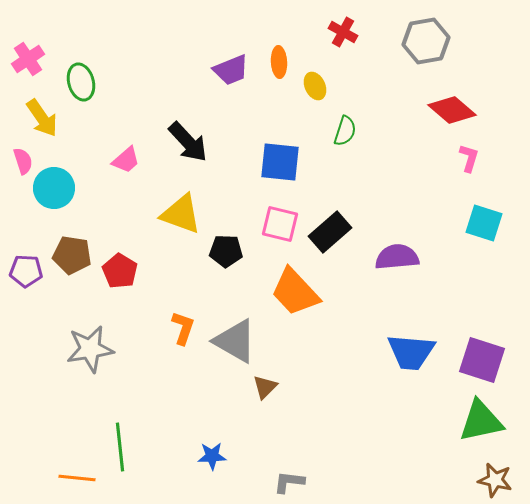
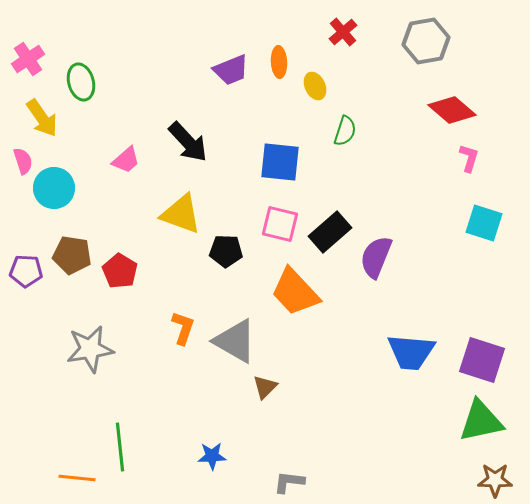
red cross: rotated 20 degrees clockwise
purple semicircle: moved 21 px left; rotated 63 degrees counterclockwise
brown star: rotated 12 degrees counterclockwise
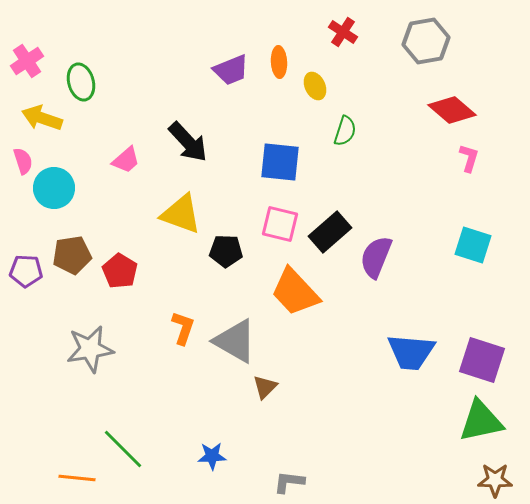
red cross: rotated 16 degrees counterclockwise
pink cross: moved 1 px left, 2 px down
yellow arrow: rotated 144 degrees clockwise
cyan square: moved 11 px left, 22 px down
brown pentagon: rotated 18 degrees counterclockwise
green line: moved 3 px right, 2 px down; rotated 39 degrees counterclockwise
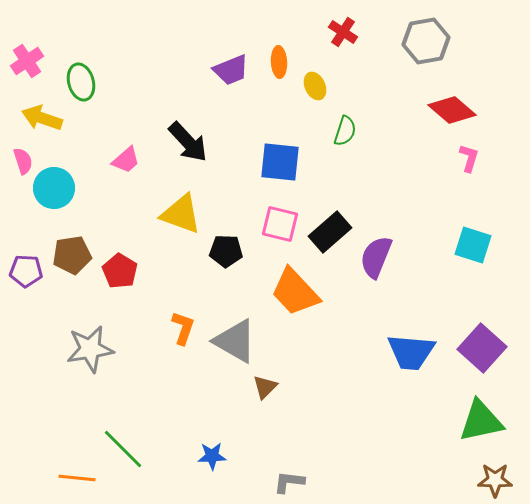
purple square: moved 12 px up; rotated 24 degrees clockwise
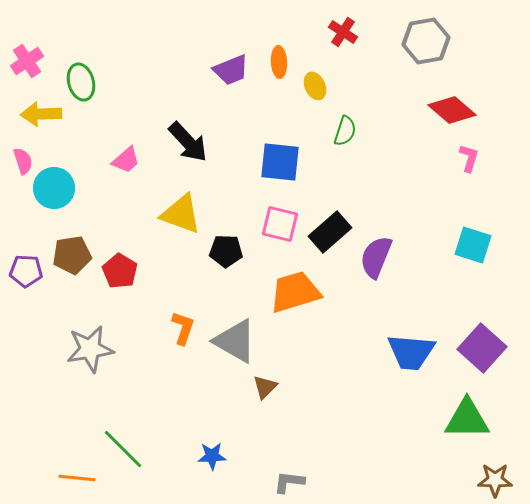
yellow arrow: moved 1 px left, 4 px up; rotated 21 degrees counterclockwise
orange trapezoid: rotated 116 degrees clockwise
green triangle: moved 14 px left, 2 px up; rotated 12 degrees clockwise
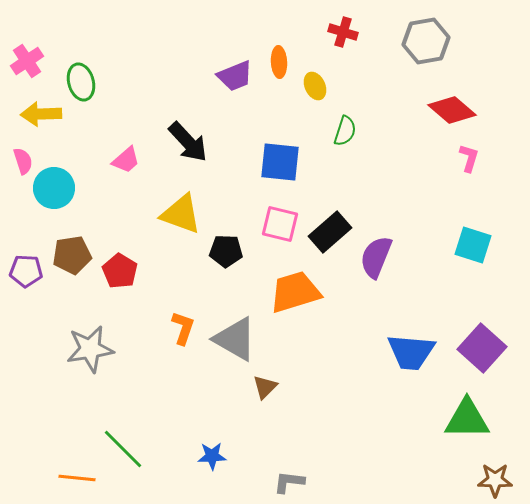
red cross: rotated 16 degrees counterclockwise
purple trapezoid: moved 4 px right, 6 px down
gray triangle: moved 2 px up
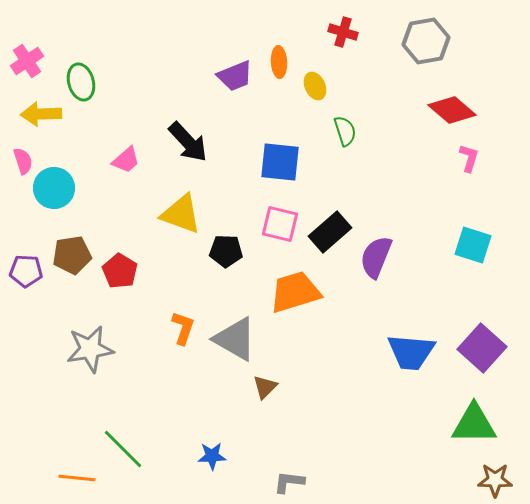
green semicircle: rotated 36 degrees counterclockwise
green triangle: moved 7 px right, 5 px down
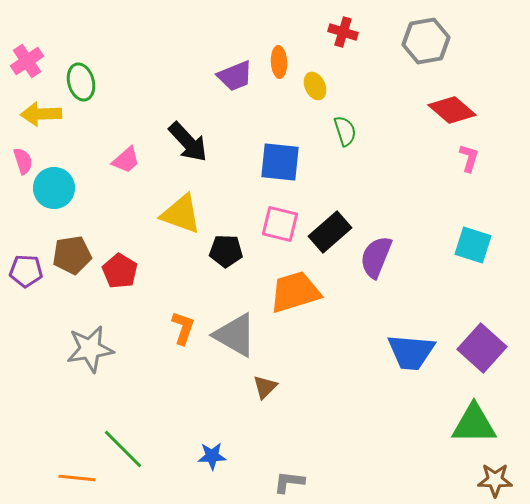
gray triangle: moved 4 px up
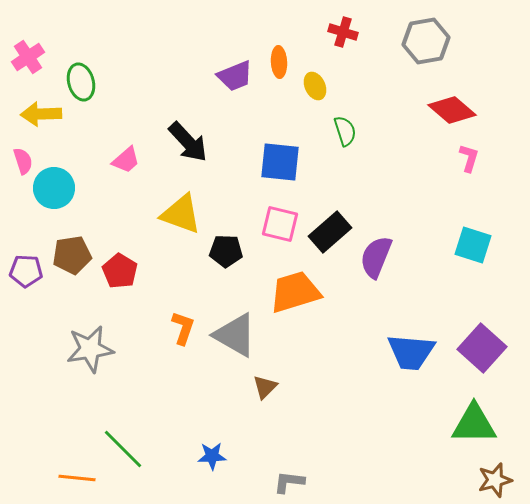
pink cross: moved 1 px right, 4 px up
brown star: rotated 16 degrees counterclockwise
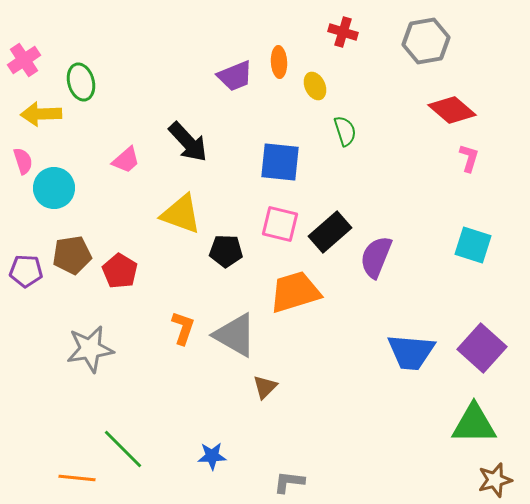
pink cross: moved 4 px left, 3 px down
